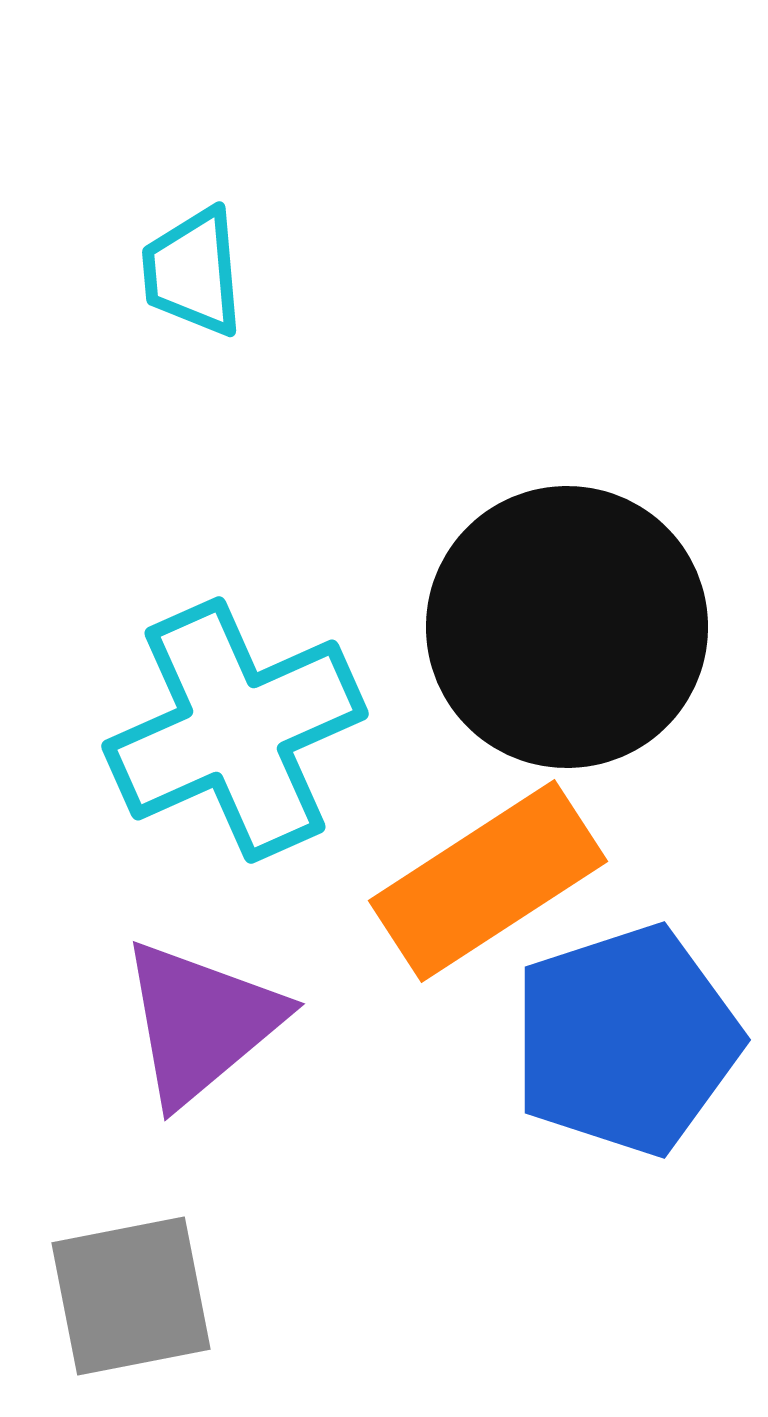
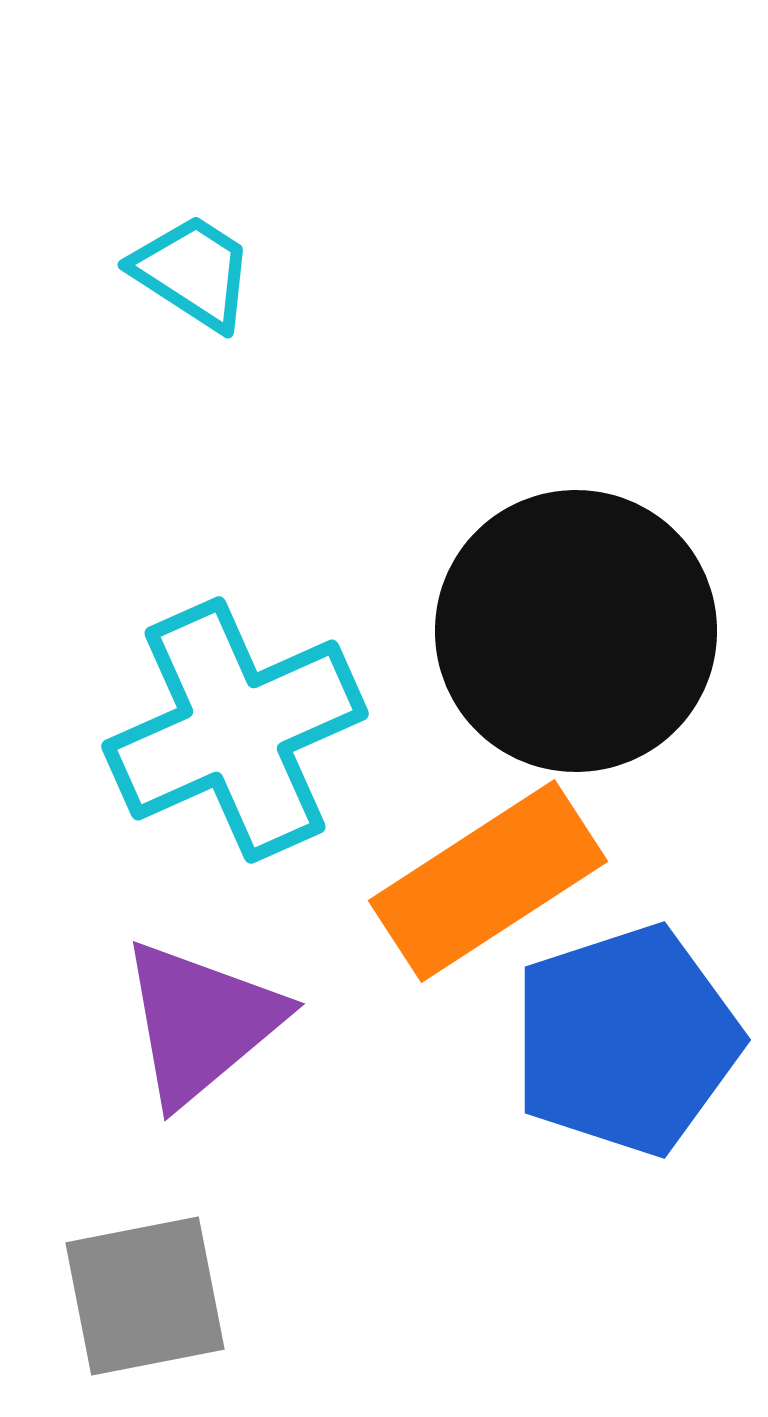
cyan trapezoid: rotated 128 degrees clockwise
black circle: moved 9 px right, 4 px down
gray square: moved 14 px right
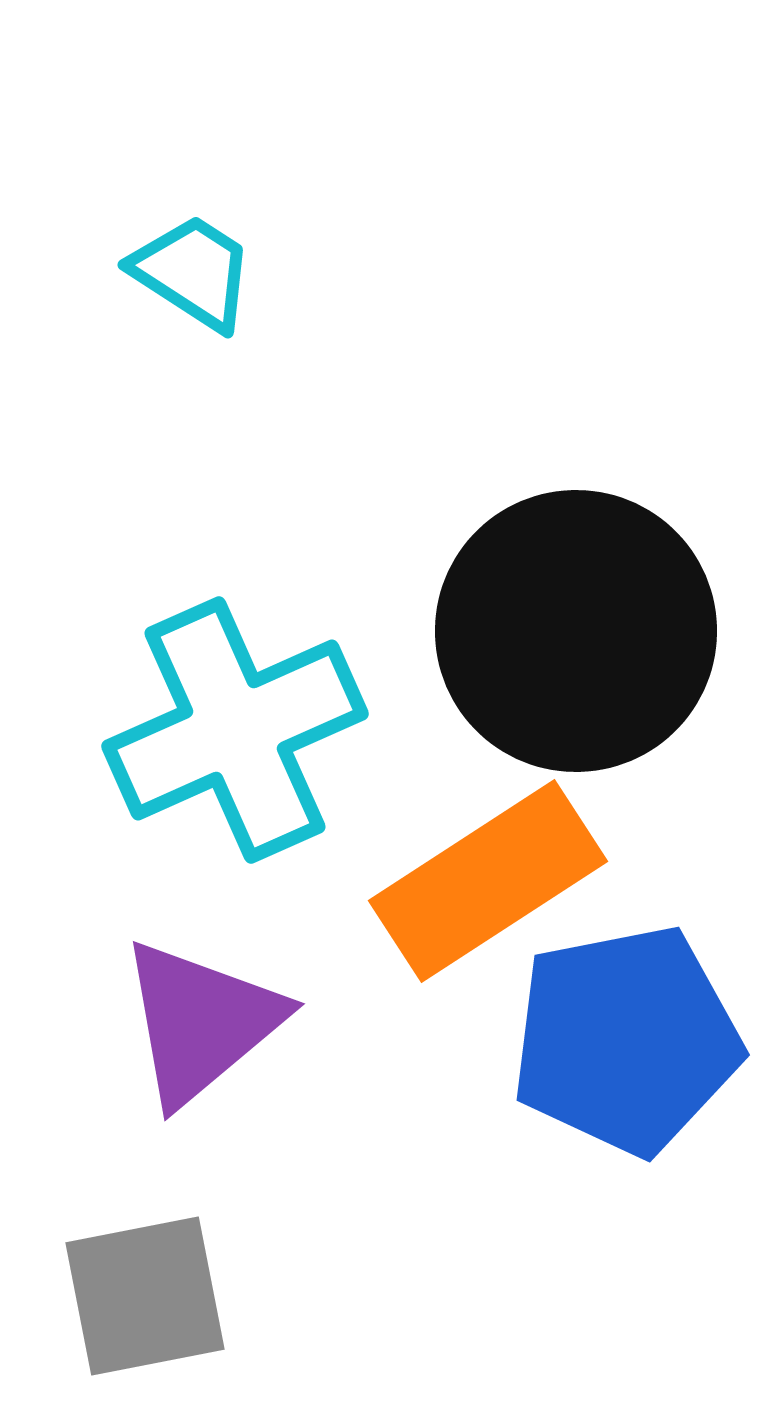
blue pentagon: rotated 7 degrees clockwise
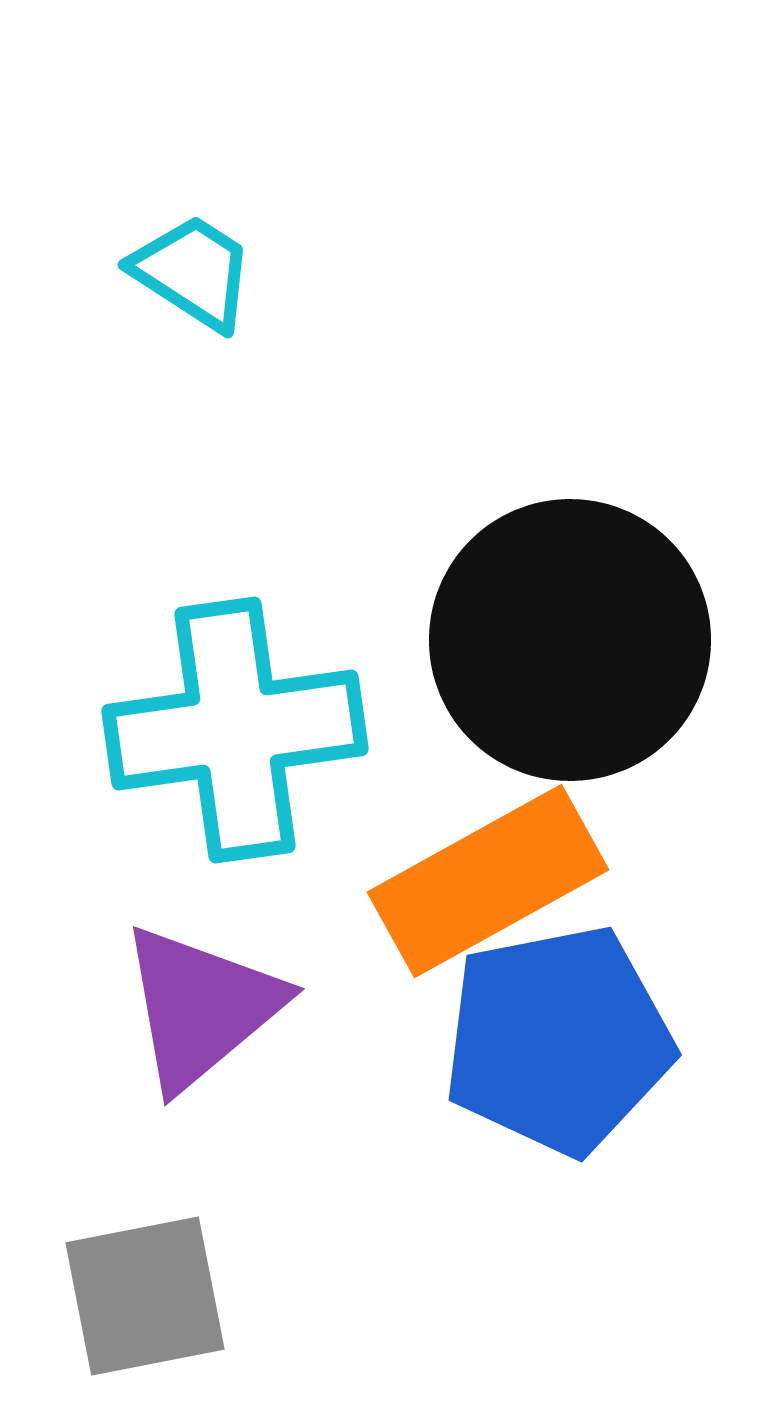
black circle: moved 6 px left, 9 px down
cyan cross: rotated 16 degrees clockwise
orange rectangle: rotated 4 degrees clockwise
purple triangle: moved 15 px up
blue pentagon: moved 68 px left
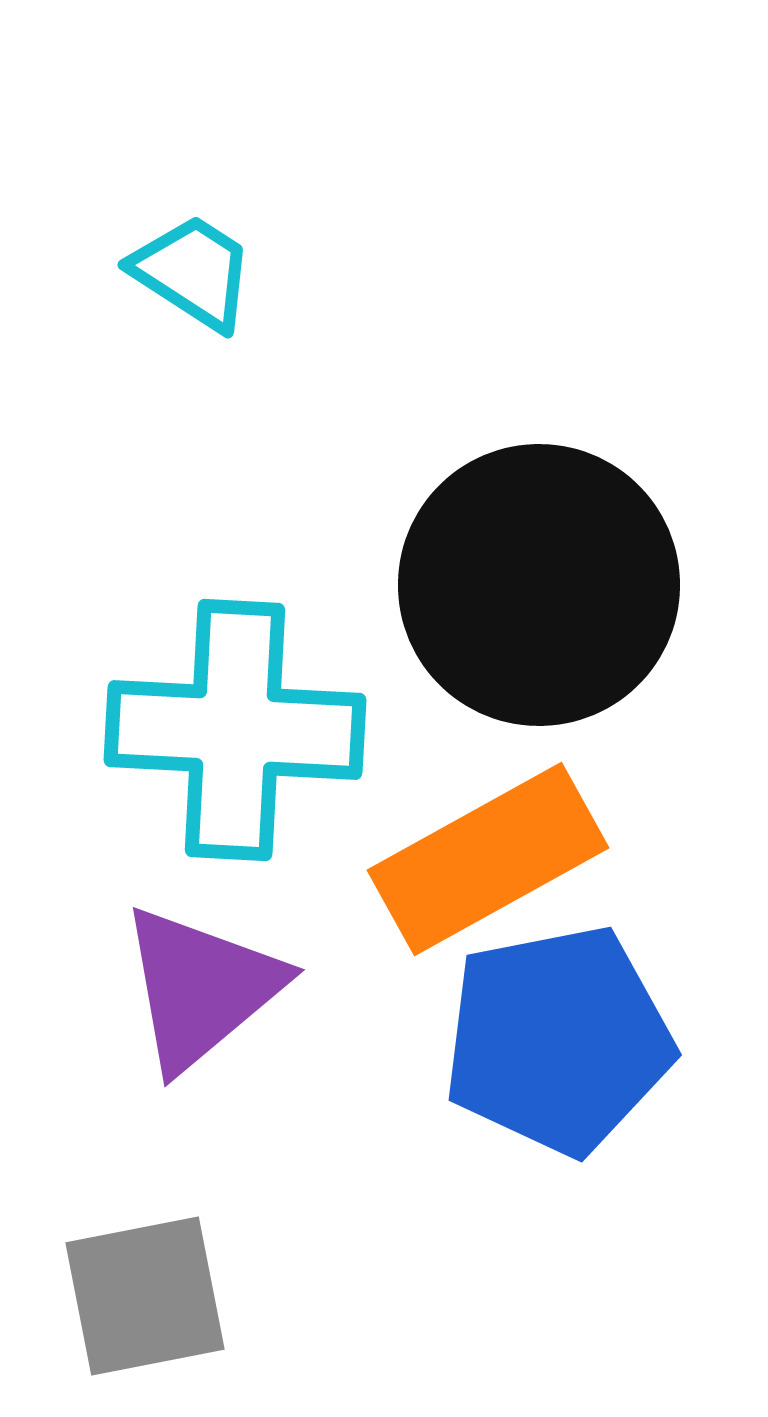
black circle: moved 31 px left, 55 px up
cyan cross: rotated 11 degrees clockwise
orange rectangle: moved 22 px up
purple triangle: moved 19 px up
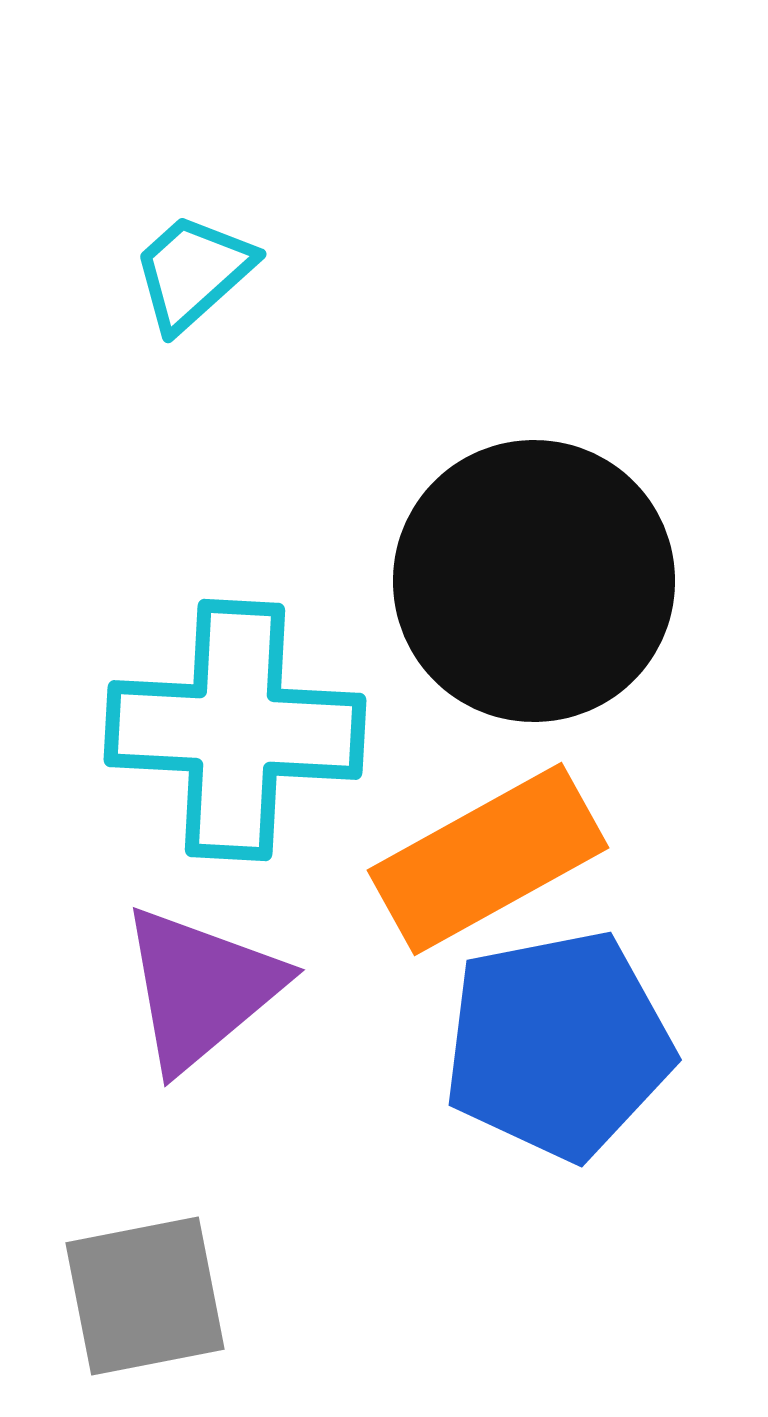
cyan trapezoid: rotated 75 degrees counterclockwise
black circle: moved 5 px left, 4 px up
blue pentagon: moved 5 px down
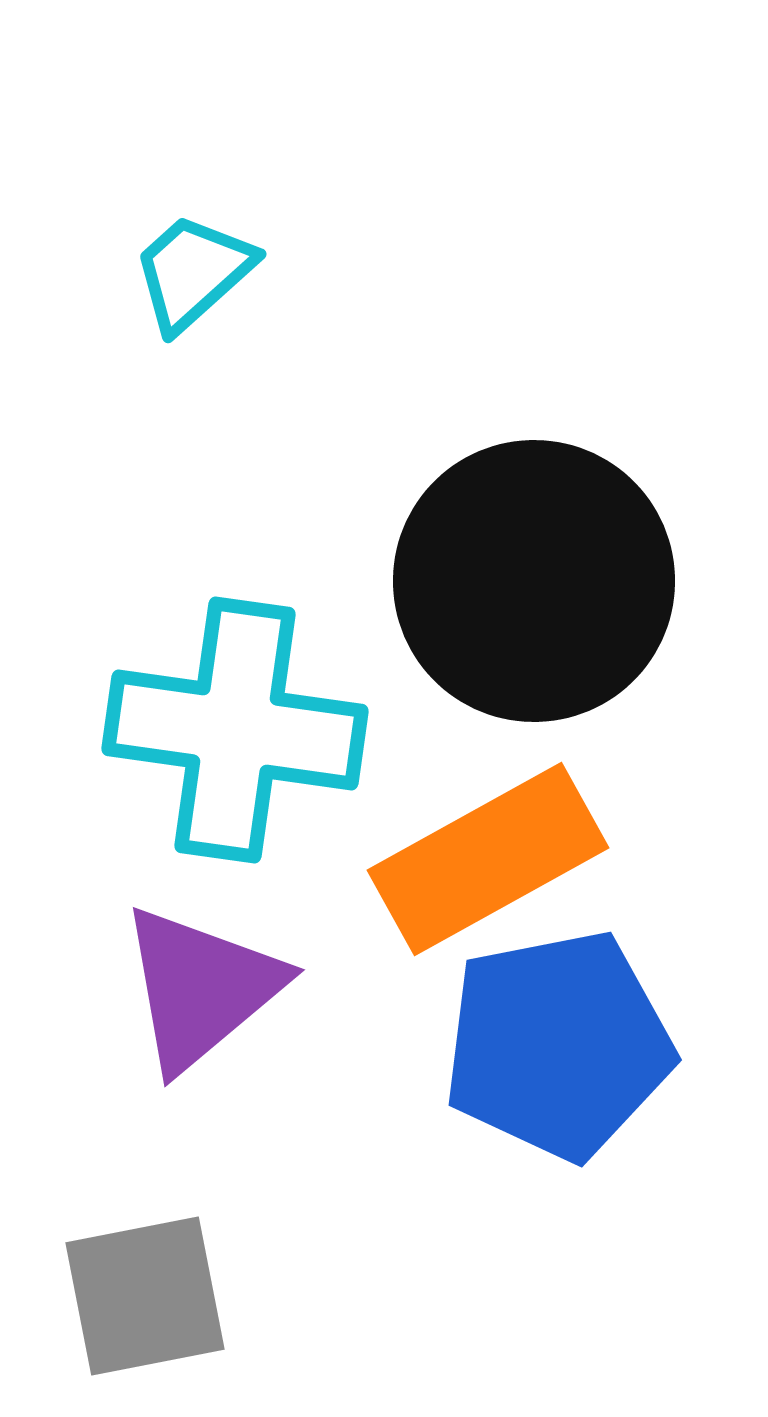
cyan cross: rotated 5 degrees clockwise
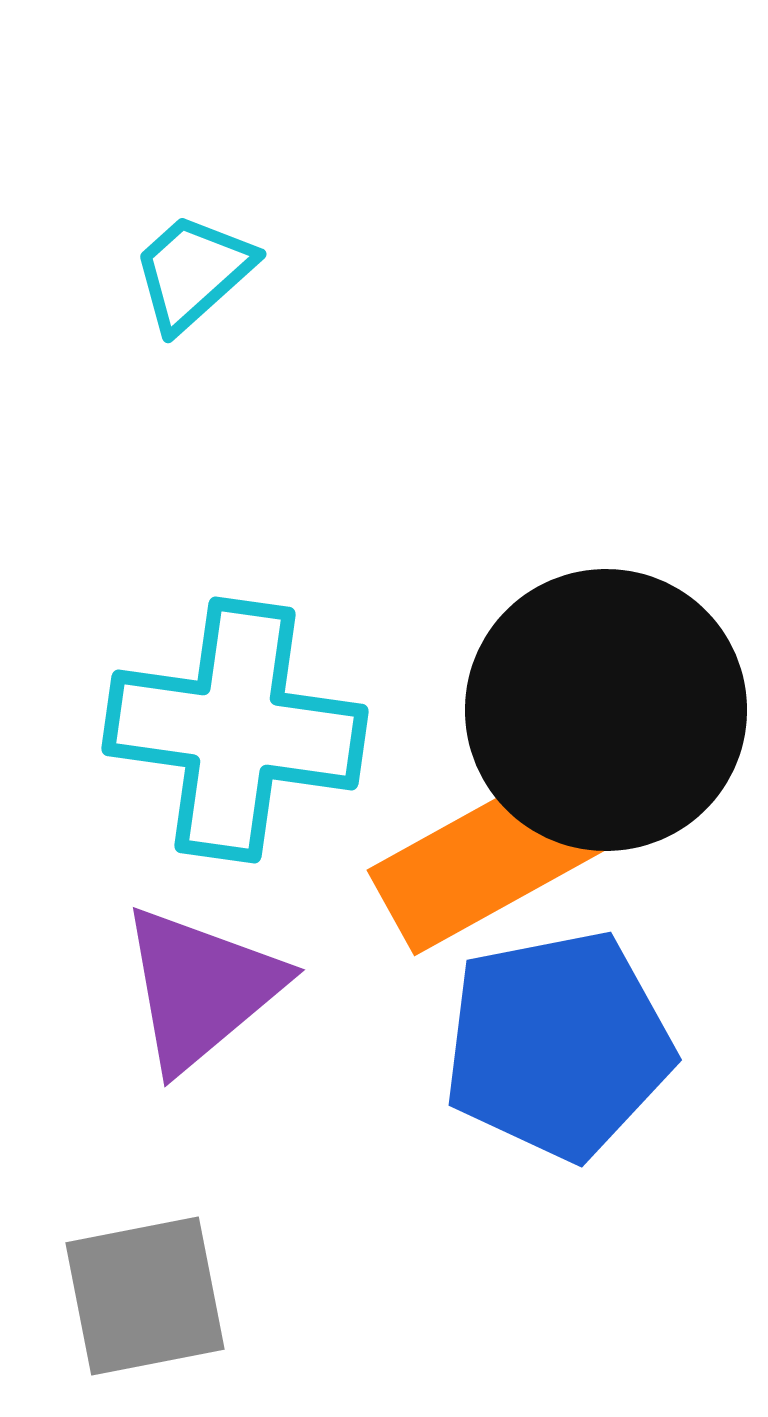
black circle: moved 72 px right, 129 px down
